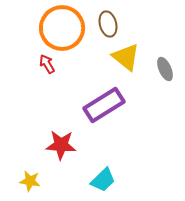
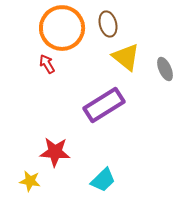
red star: moved 6 px left, 7 px down
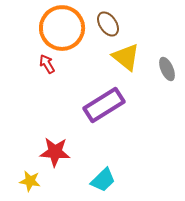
brown ellipse: rotated 20 degrees counterclockwise
gray ellipse: moved 2 px right
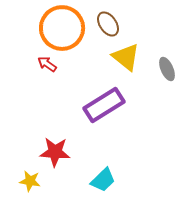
red arrow: rotated 24 degrees counterclockwise
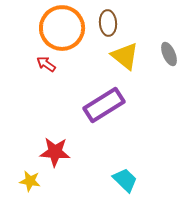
brown ellipse: moved 1 px up; rotated 30 degrees clockwise
yellow triangle: moved 1 px left, 1 px up
red arrow: moved 1 px left
gray ellipse: moved 2 px right, 15 px up
cyan trapezoid: moved 22 px right; rotated 92 degrees counterclockwise
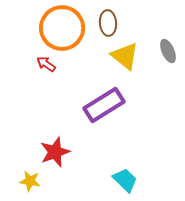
gray ellipse: moved 1 px left, 3 px up
red star: rotated 24 degrees counterclockwise
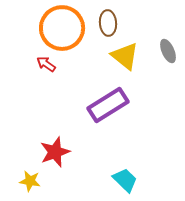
purple rectangle: moved 4 px right
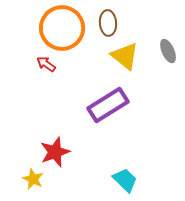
yellow star: moved 3 px right, 2 px up; rotated 15 degrees clockwise
